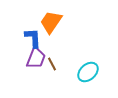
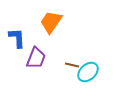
blue L-shape: moved 16 px left
brown line: moved 20 px right, 1 px down; rotated 48 degrees counterclockwise
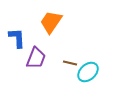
brown line: moved 2 px left, 2 px up
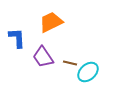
orange trapezoid: rotated 30 degrees clockwise
purple trapezoid: moved 7 px right, 1 px up; rotated 125 degrees clockwise
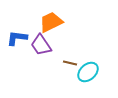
blue L-shape: rotated 80 degrees counterclockwise
purple trapezoid: moved 2 px left, 12 px up
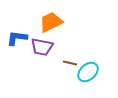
purple trapezoid: moved 1 px right, 2 px down; rotated 45 degrees counterclockwise
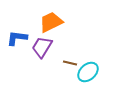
purple trapezoid: rotated 110 degrees clockwise
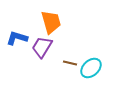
orange trapezoid: rotated 100 degrees clockwise
blue L-shape: rotated 10 degrees clockwise
cyan ellipse: moved 3 px right, 4 px up
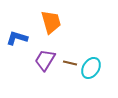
purple trapezoid: moved 3 px right, 13 px down
cyan ellipse: rotated 15 degrees counterclockwise
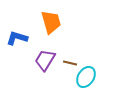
cyan ellipse: moved 5 px left, 9 px down
